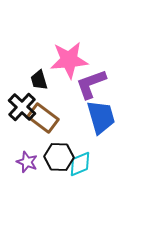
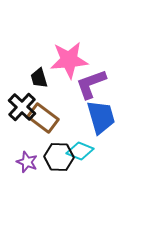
black trapezoid: moved 2 px up
cyan diamond: moved 13 px up; rotated 44 degrees clockwise
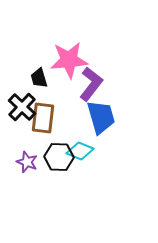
purple L-shape: rotated 148 degrees clockwise
brown rectangle: rotated 60 degrees clockwise
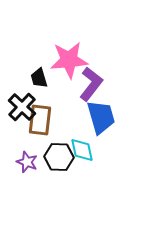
brown rectangle: moved 3 px left, 2 px down
cyan diamond: moved 2 px right, 1 px up; rotated 56 degrees clockwise
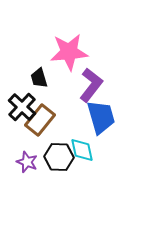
pink star: moved 8 px up
purple L-shape: moved 1 px down
brown rectangle: rotated 32 degrees clockwise
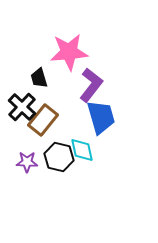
brown rectangle: moved 3 px right
black hexagon: rotated 12 degrees clockwise
purple star: rotated 20 degrees counterclockwise
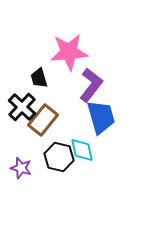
purple star: moved 6 px left, 6 px down; rotated 15 degrees clockwise
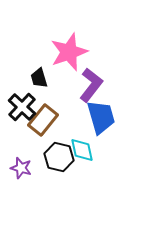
pink star: rotated 15 degrees counterclockwise
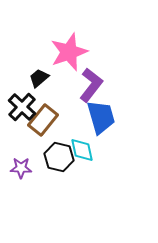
black trapezoid: rotated 65 degrees clockwise
purple star: rotated 15 degrees counterclockwise
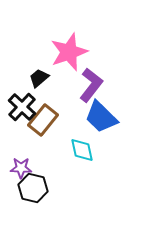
blue trapezoid: rotated 150 degrees clockwise
black hexagon: moved 26 px left, 31 px down
